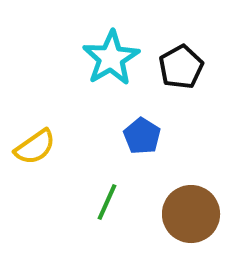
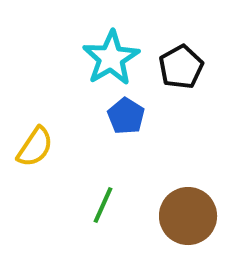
blue pentagon: moved 16 px left, 20 px up
yellow semicircle: rotated 21 degrees counterclockwise
green line: moved 4 px left, 3 px down
brown circle: moved 3 px left, 2 px down
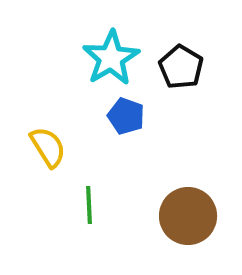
black pentagon: rotated 12 degrees counterclockwise
blue pentagon: rotated 12 degrees counterclockwise
yellow semicircle: moved 13 px right; rotated 66 degrees counterclockwise
green line: moved 14 px left; rotated 27 degrees counterclockwise
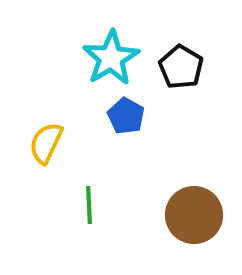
blue pentagon: rotated 9 degrees clockwise
yellow semicircle: moved 2 px left, 4 px up; rotated 123 degrees counterclockwise
brown circle: moved 6 px right, 1 px up
